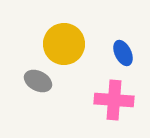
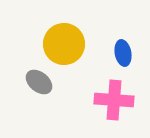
blue ellipse: rotated 15 degrees clockwise
gray ellipse: moved 1 px right, 1 px down; rotated 12 degrees clockwise
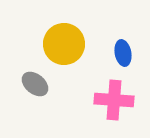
gray ellipse: moved 4 px left, 2 px down
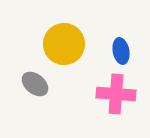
blue ellipse: moved 2 px left, 2 px up
pink cross: moved 2 px right, 6 px up
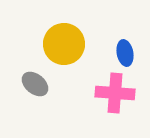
blue ellipse: moved 4 px right, 2 px down
pink cross: moved 1 px left, 1 px up
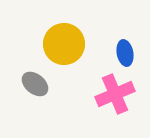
pink cross: moved 1 px down; rotated 27 degrees counterclockwise
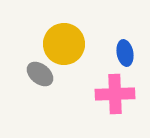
gray ellipse: moved 5 px right, 10 px up
pink cross: rotated 21 degrees clockwise
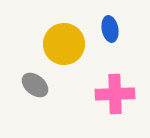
blue ellipse: moved 15 px left, 24 px up
gray ellipse: moved 5 px left, 11 px down
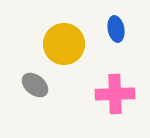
blue ellipse: moved 6 px right
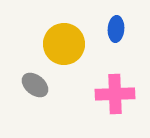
blue ellipse: rotated 15 degrees clockwise
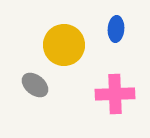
yellow circle: moved 1 px down
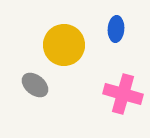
pink cross: moved 8 px right; rotated 18 degrees clockwise
